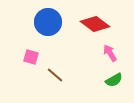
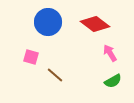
green semicircle: moved 1 px left, 1 px down
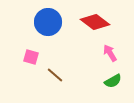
red diamond: moved 2 px up
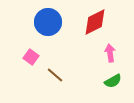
red diamond: rotated 64 degrees counterclockwise
pink arrow: rotated 24 degrees clockwise
pink square: rotated 21 degrees clockwise
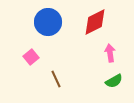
pink square: rotated 14 degrees clockwise
brown line: moved 1 px right, 4 px down; rotated 24 degrees clockwise
green semicircle: moved 1 px right
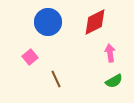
pink square: moved 1 px left
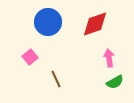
red diamond: moved 2 px down; rotated 8 degrees clockwise
pink arrow: moved 1 px left, 5 px down
green semicircle: moved 1 px right, 1 px down
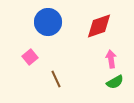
red diamond: moved 4 px right, 2 px down
pink arrow: moved 2 px right, 1 px down
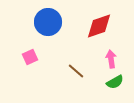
pink square: rotated 14 degrees clockwise
brown line: moved 20 px right, 8 px up; rotated 24 degrees counterclockwise
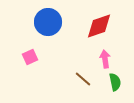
pink arrow: moved 6 px left
brown line: moved 7 px right, 8 px down
green semicircle: rotated 72 degrees counterclockwise
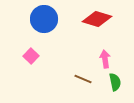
blue circle: moved 4 px left, 3 px up
red diamond: moved 2 px left, 7 px up; rotated 36 degrees clockwise
pink square: moved 1 px right, 1 px up; rotated 21 degrees counterclockwise
brown line: rotated 18 degrees counterclockwise
